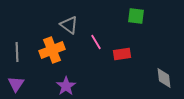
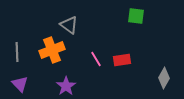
pink line: moved 17 px down
red rectangle: moved 6 px down
gray diamond: rotated 35 degrees clockwise
purple triangle: moved 4 px right; rotated 18 degrees counterclockwise
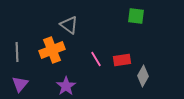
gray diamond: moved 21 px left, 2 px up
purple triangle: rotated 24 degrees clockwise
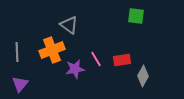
purple star: moved 9 px right, 17 px up; rotated 24 degrees clockwise
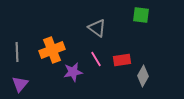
green square: moved 5 px right, 1 px up
gray triangle: moved 28 px right, 3 px down
purple star: moved 2 px left, 3 px down
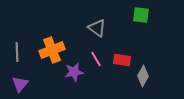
red rectangle: rotated 18 degrees clockwise
purple star: moved 1 px right
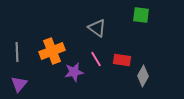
orange cross: moved 1 px down
purple triangle: moved 1 px left
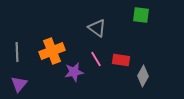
red rectangle: moved 1 px left
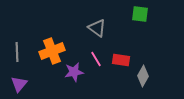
green square: moved 1 px left, 1 px up
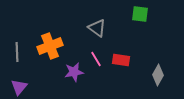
orange cross: moved 2 px left, 5 px up
gray diamond: moved 15 px right, 1 px up
purple triangle: moved 3 px down
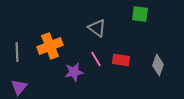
gray diamond: moved 10 px up; rotated 10 degrees counterclockwise
